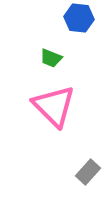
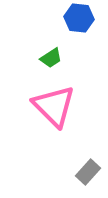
green trapezoid: rotated 55 degrees counterclockwise
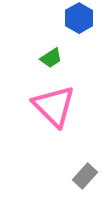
blue hexagon: rotated 24 degrees clockwise
gray rectangle: moved 3 px left, 4 px down
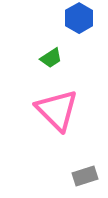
pink triangle: moved 3 px right, 4 px down
gray rectangle: rotated 30 degrees clockwise
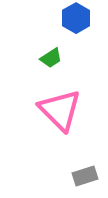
blue hexagon: moved 3 px left
pink triangle: moved 3 px right
